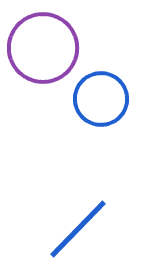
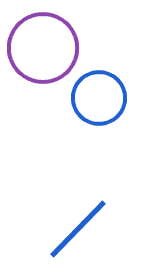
blue circle: moved 2 px left, 1 px up
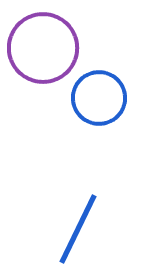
blue line: rotated 18 degrees counterclockwise
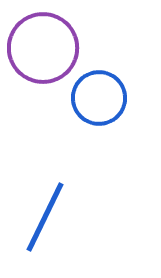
blue line: moved 33 px left, 12 px up
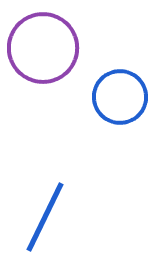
blue circle: moved 21 px right, 1 px up
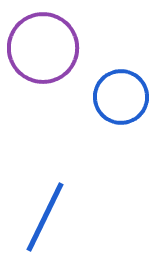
blue circle: moved 1 px right
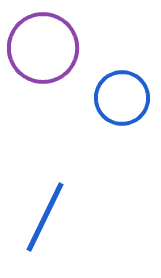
blue circle: moved 1 px right, 1 px down
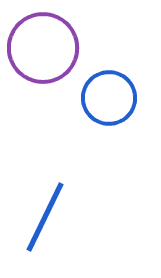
blue circle: moved 13 px left
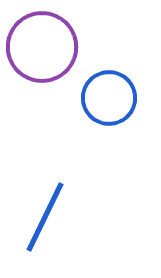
purple circle: moved 1 px left, 1 px up
